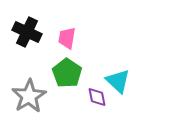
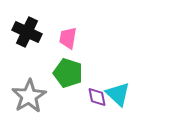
pink trapezoid: moved 1 px right
green pentagon: moved 1 px right; rotated 16 degrees counterclockwise
cyan triangle: moved 13 px down
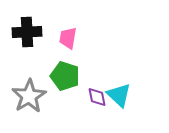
black cross: rotated 28 degrees counterclockwise
green pentagon: moved 3 px left, 3 px down
cyan triangle: moved 1 px right, 1 px down
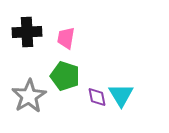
pink trapezoid: moved 2 px left
cyan triangle: moved 2 px right; rotated 16 degrees clockwise
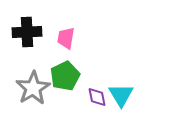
green pentagon: rotated 28 degrees clockwise
gray star: moved 4 px right, 8 px up
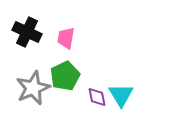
black cross: rotated 28 degrees clockwise
gray star: rotated 8 degrees clockwise
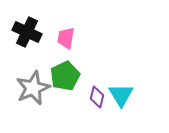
purple diamond: rotated 25 degrees clockwise
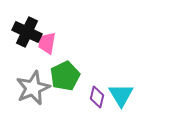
pink trapezoid: moved 19 px left, 5 px down
